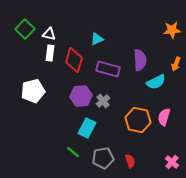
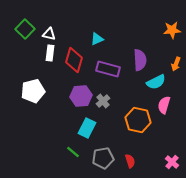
pink semicircle: moved 12 px up
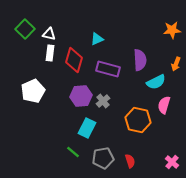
white pentagon: rotated 10 degrees counterclockwise
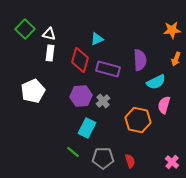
red diamond: moved 6 px right
orange arrow: moved 5 px up
gray pentagon: rotated 10 degrees clockwise
